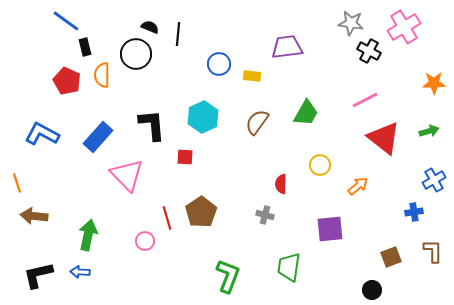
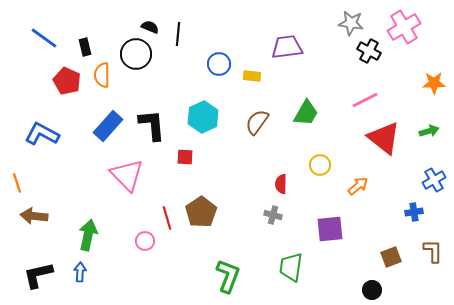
blue line at (66, 21): moved 22 px left, 17 px down
blue rectangle at (98, 137): moved 10 px right, 11 px up
gray cross at (265, 215): moved 8 px right
green trapezoid at (289, 267): moved 2 px right
blue arrow at (80, 272): rotated 90 degrees clockwise
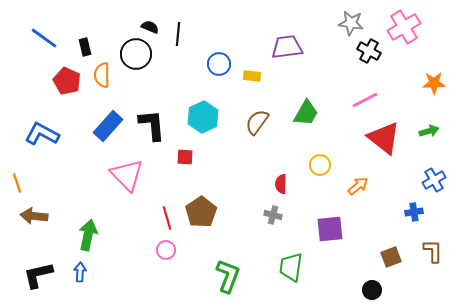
pink circle at (145, 241): moved 21 px right, 9 px down
